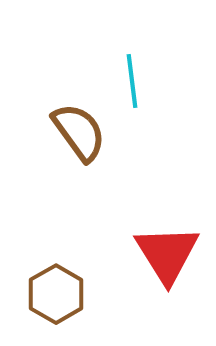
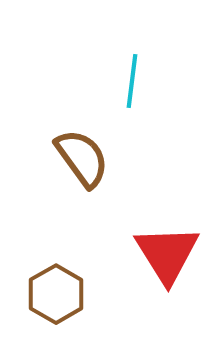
cyan line: rotated 14 degrees clockwise
brown semicircle: moved 3 px right, 26 px down
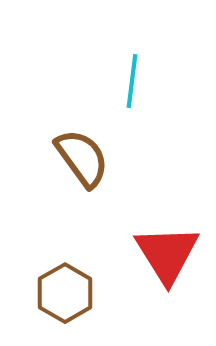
brown hexagon: moved 9 px right, 1 px up
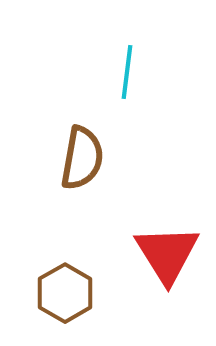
cyan line: moved 5 px left, 9 px up
brown semicircle: rotated 46 degrees clockwise
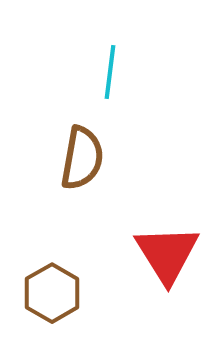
cyan line: moved 17 px left
brown hexagon: moved 13 px left
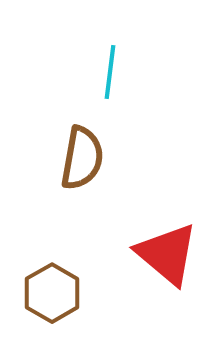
red triangle: rotated 18 degrees counterclockwise
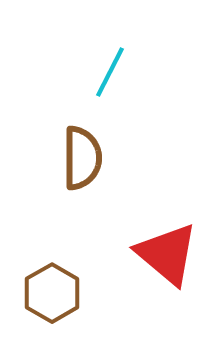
cyan line: rotated 20 degrees clockwise
brown semicircle: rotated 10 degrees counterclockwise
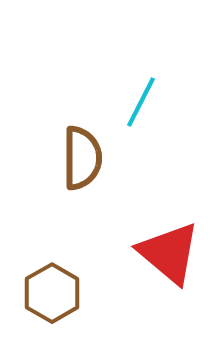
cyan line: moved 31 px right, 30 px down
red triangle: moved 2 px right, 1 px up
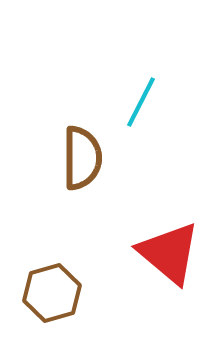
brown hexagon: rotated 14 degrees clockwise
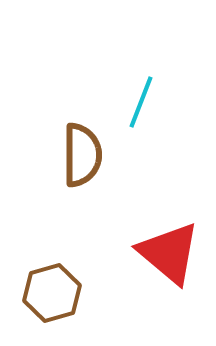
cyan line: rotated 6 degrees counterclockwise
brown semicircle: moved 3 px up
